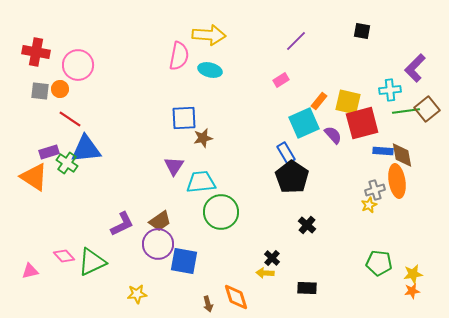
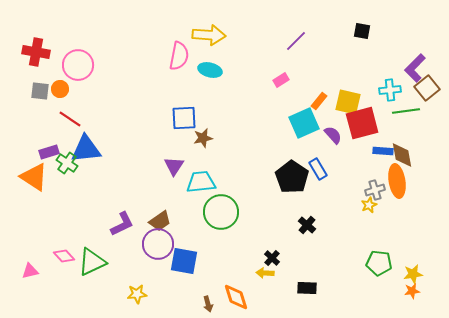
brown square at (427, 109): moved 21 px up
blue rectangle at (286, 153): moved 32 px right, 16 px down
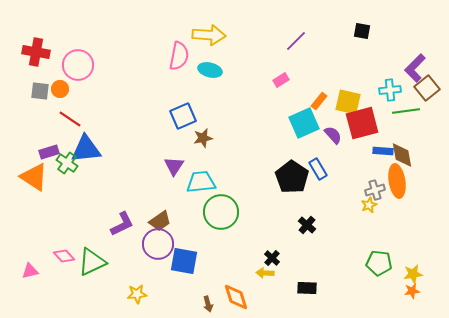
blue square at (184, 118): moved 1 px left, 2 px up; rotated 20 degrees counterclockwise
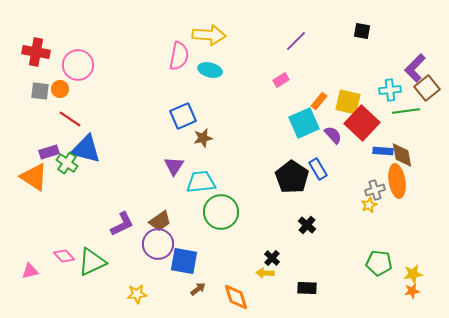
red square at (362, 123): rotated 32 degrees counterclockwise
blue triangle at (86, 149): rotated 20 degrees clockwise
brown arrow at (208, 304): moved 10 px left, 15 px up; rotated 112 degrees counterclockwise
